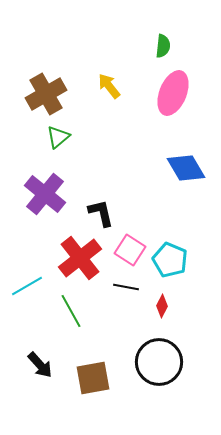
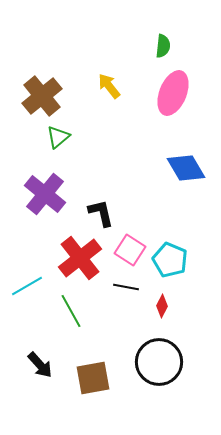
brown cross: moved 4 px left, 2 px down; rotated 9 degrees counterclockwise
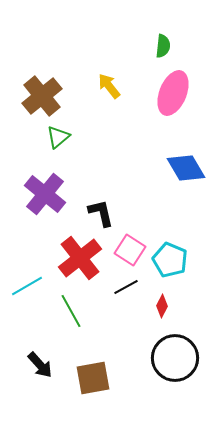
black line: rotated 40 degrees counterclockwise
black circle: moved 16 px right, 4 px up
